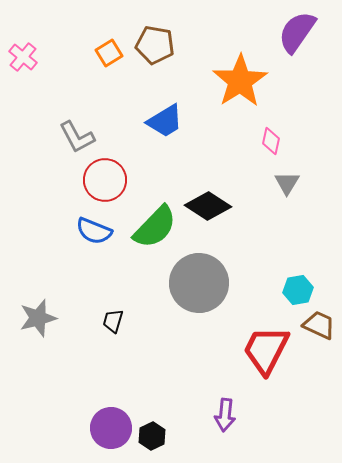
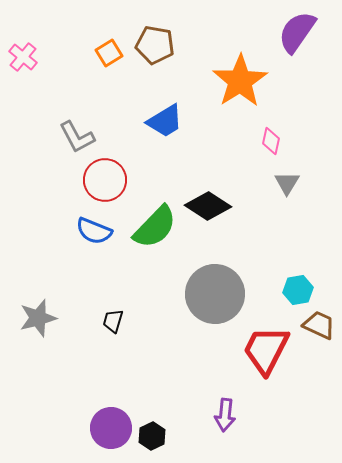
gray circle: moved 16 px right, 11 px down
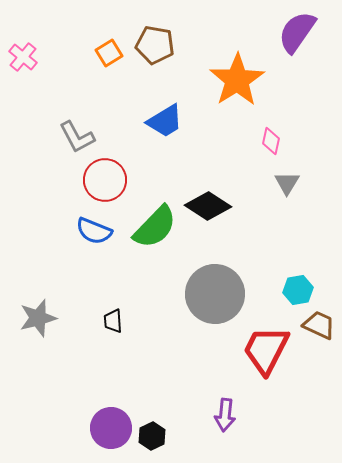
orange star: moved 3 px left, 1 px up
black trapezoid: rotated 20 degrees counterclockwise
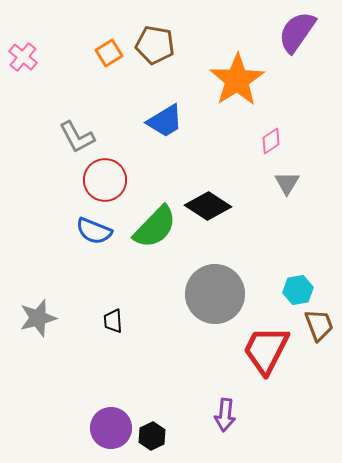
pink diamond: rotated 44 degrees clockwise
brown trapezoid: rotated 44 degrees clockwise
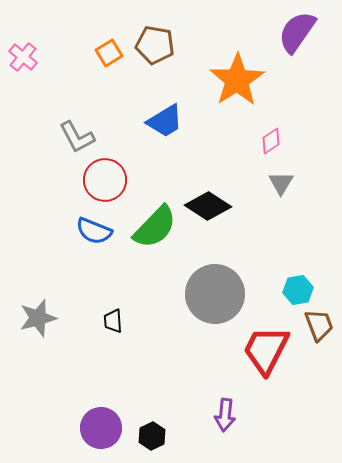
gray triangle: moved 6 px left
purple circle: moved 10 px left
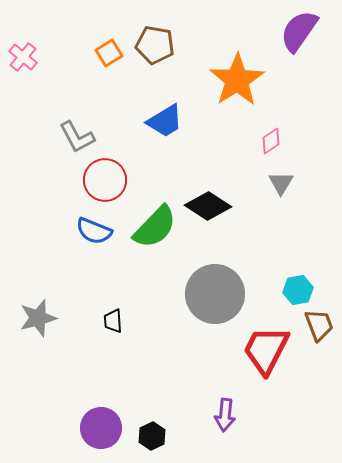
purple semicircle: moved 2 px right, 1 px up
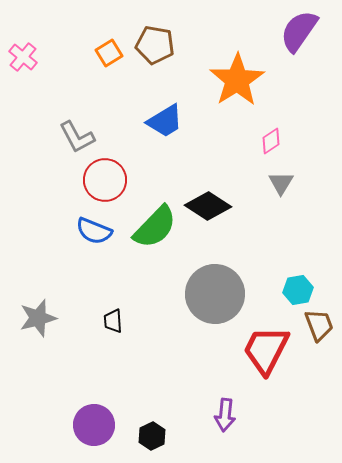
purple circle: moved 7 px left, 3 px up
